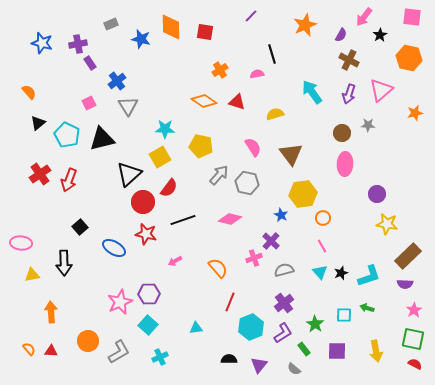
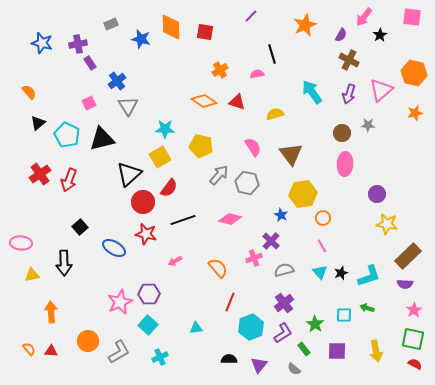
orange hexagon at (409, 58): moved 5 px right, 15 px down
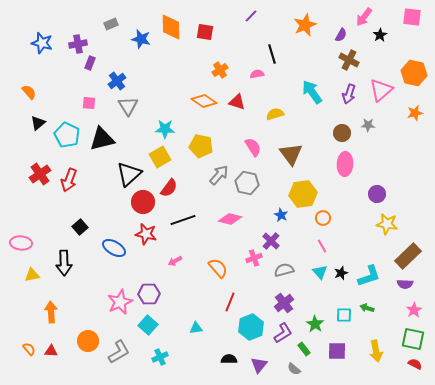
purple rectangle at (90, 63): rotated 56 degrees clockwise
pink square at (89, 103): rotated 32 degrees clockwise
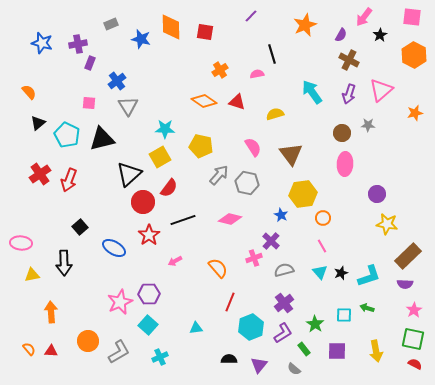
orange hexagon at (414, 73): moved 18 px up; rotated 15 degrees clockwise
red star at (146, 234): moved 3 px right, 1 px down; rotated 25 degrees clockwise
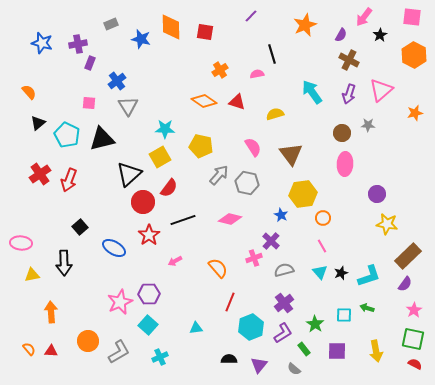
purple semicircle at (405, 284): rotated 56 degrees counterclockwise
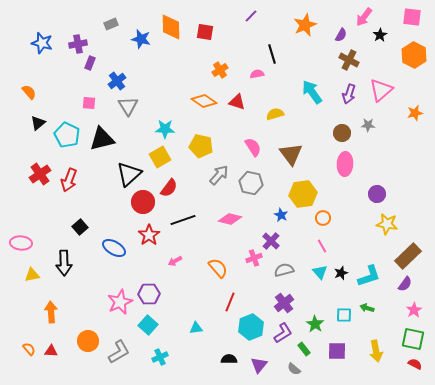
gray hexagon at (247, 183): moved 4 px right
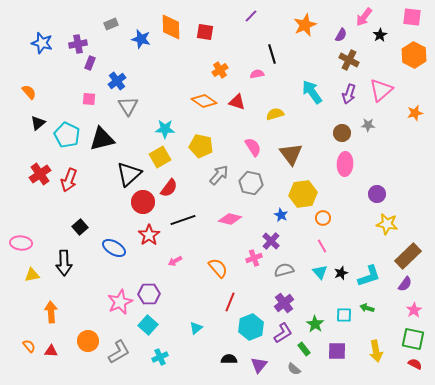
pink square at (89, 103): moved 4 px up
cyan triangle at (196, 328): rotated 32 degrees counterclockwise
orange semicircle at (29, 349): moved 3 px up
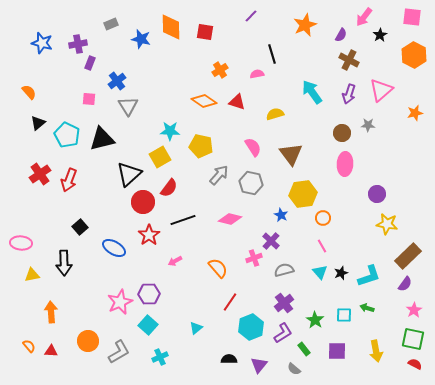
cyan star at (165, 129): moved 5 px right, 2 px down
red line at (230, 302): rotated 12 degrees clockwise
green star at (315, 324): moved 4 px up
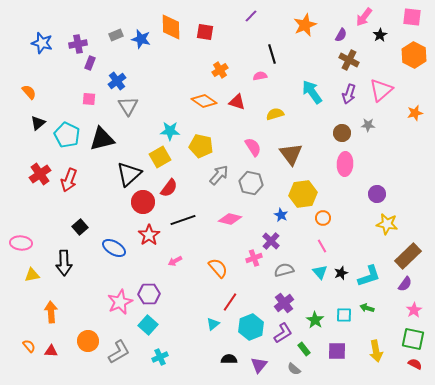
gray rectangle at (111, 24): moved 5 px right, 11 px down
pink semicircle at (257, 74): moved 3 px right, 2 px down
cyan triangle at (196, 328): moved 17 px right, 4 px up
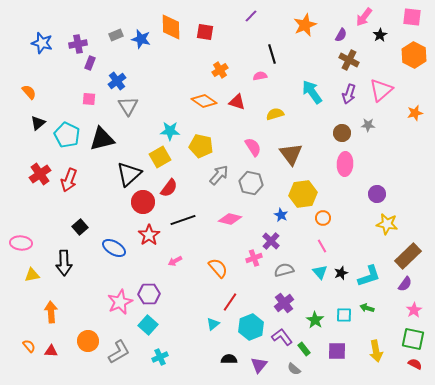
purple L-shape at (283, 333): moved 1 px left, 4 px down; rotated 95 degrees counterclockwise
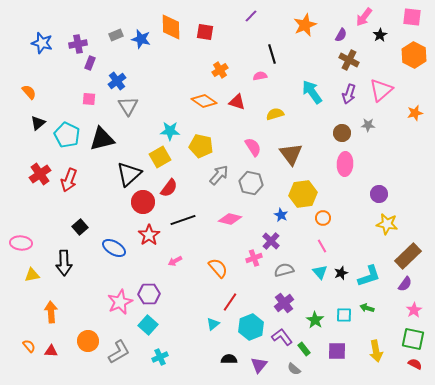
purple circle at (377, 194): moved 2 px right
